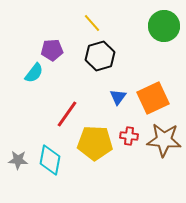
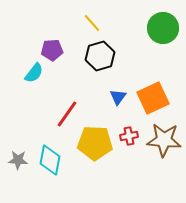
green circle: moved 1 px left, 2 px down
red cross: rotated 18 degrees counterclockwise
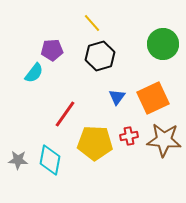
green circle: moved 16 px down
blue triangle: moved 1 px left
red line: moved 2 px left
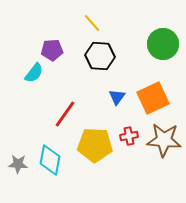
black hexagon: rotated 20 degrees clockwise
yellow pentagon: moved 2 px down
gray star: moved 4 px down
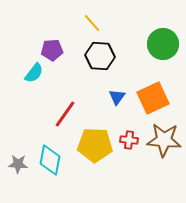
red cross: moved 4 px down; rotated 18 degrees clockwise
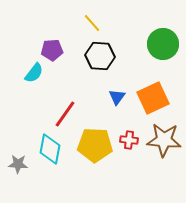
cyan diamond: moved 11 px up
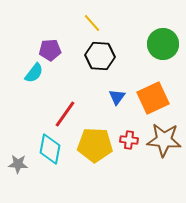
purple pentagon: moved 2 px left
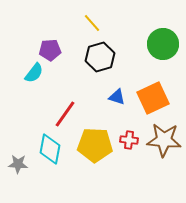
black hexagon: moved 1 px down; rotated 20 degrees counterclockwise
blue triangle: rotated 48 degrees counterclockwise
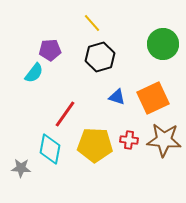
gray star: moved 3 px right, 4 px down
